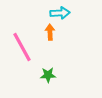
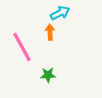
cyan arrow: rotated 24 degrees counterclockwise
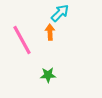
cyan arrow: rotated 18 degrees counterclockwise
pink line: moved 7 px up
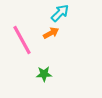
orange arrow: moved 1 px right, 1 px down; rotated 63 degrees clockwise
green star: moved 4 px left, 1 px up
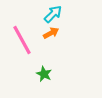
cyan arrow: moved 7 px left, 1 px down
green star: rotated 28 degrees clockwise
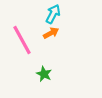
cyan arrow: rotated 18 degrees counterclockwise
